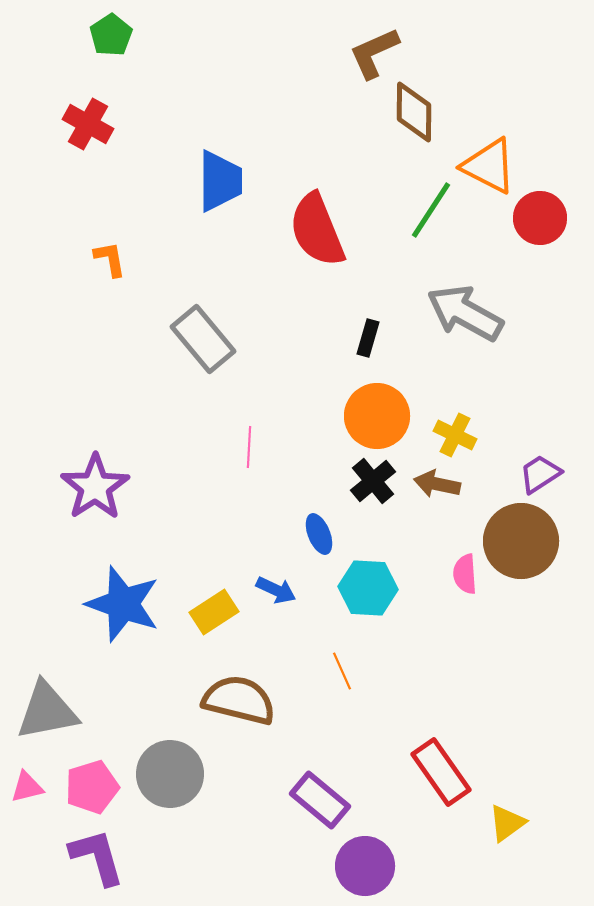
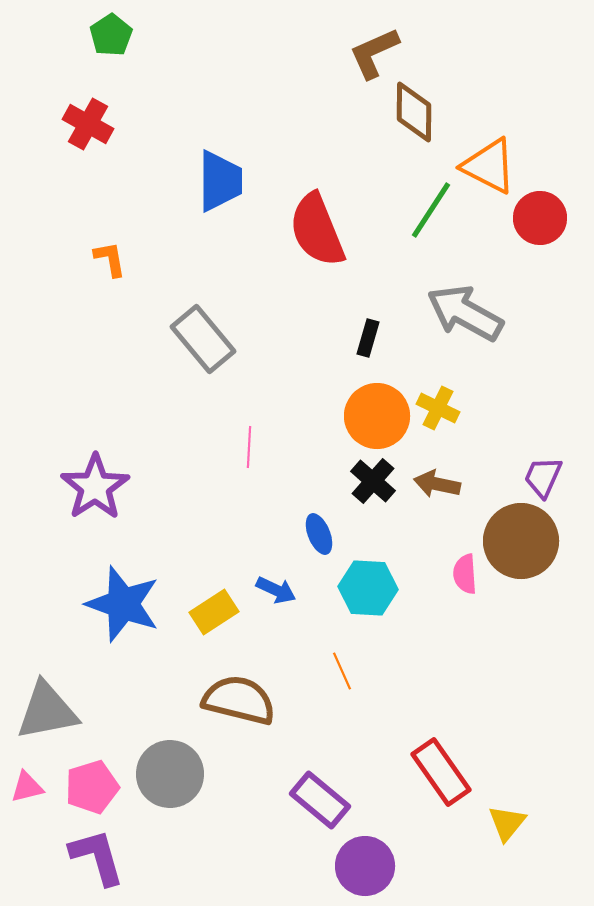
yellow cross: moved 17 px left, 27 px up
purple trapezoid: moved 3 px right, 3 px down; rotated 33 degrees counterclockwise
black cross: rotated 9 degrees counterclockwise
yellow triangle: rotated 15 degrees counterclockwise
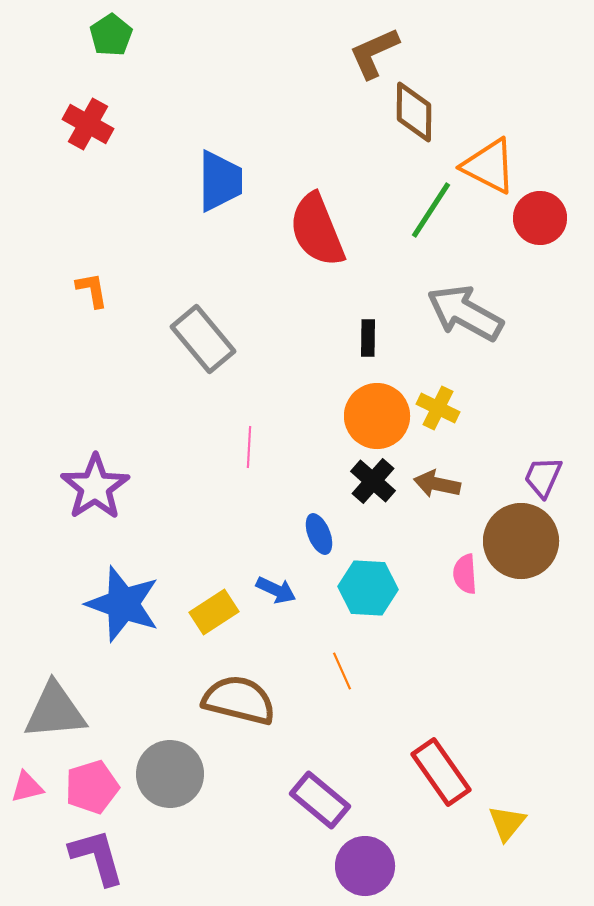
orange L-shape: moved 18 px left, 31 px down
black rectangle: rotated 15 degrees counterclockwise
gray triangle: moved 8 px right; rotated 6 degrees clockwise
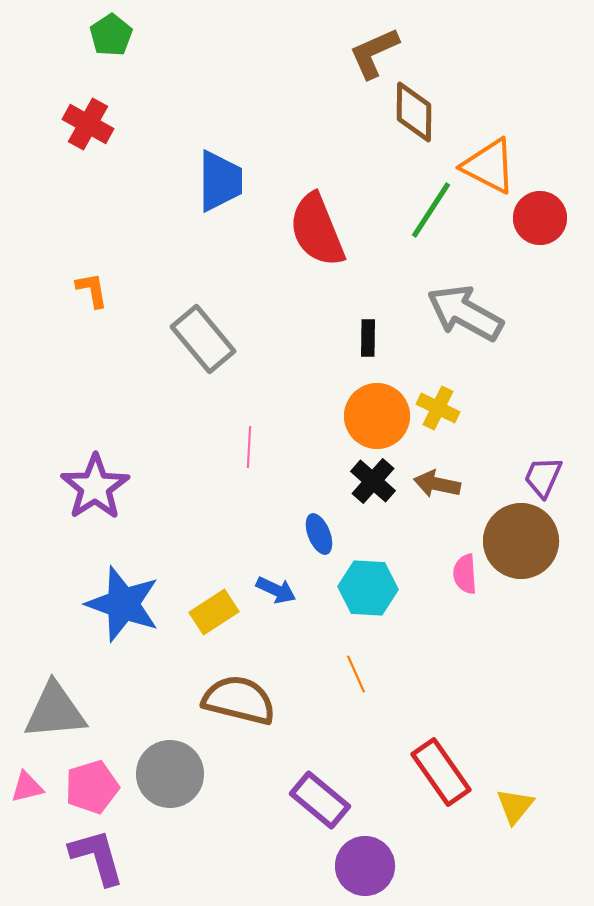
orange line: moved 14 px right, 3 px down
yellow triangle: moved 8 px right, 17 px up
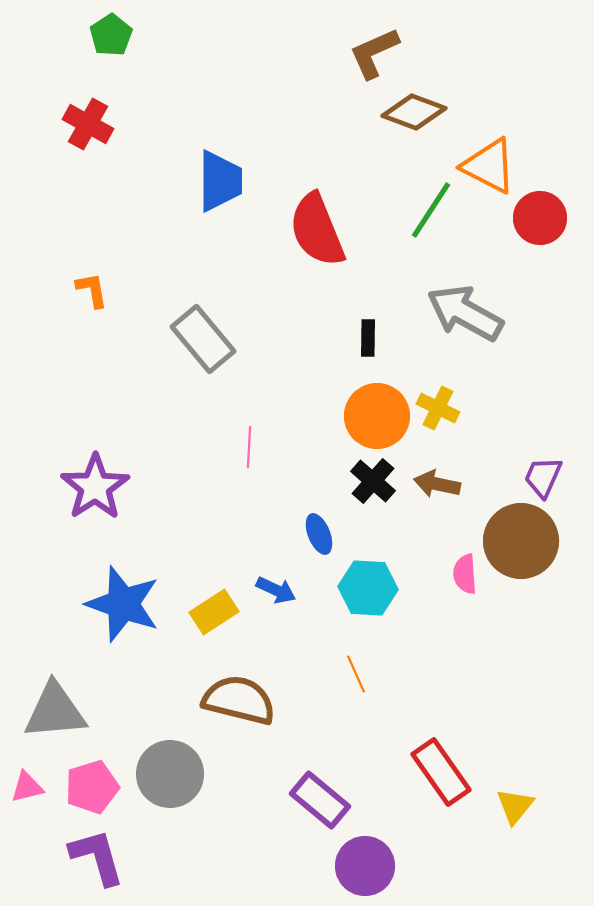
brown diamond: rotated 70 degrees counterclockwise
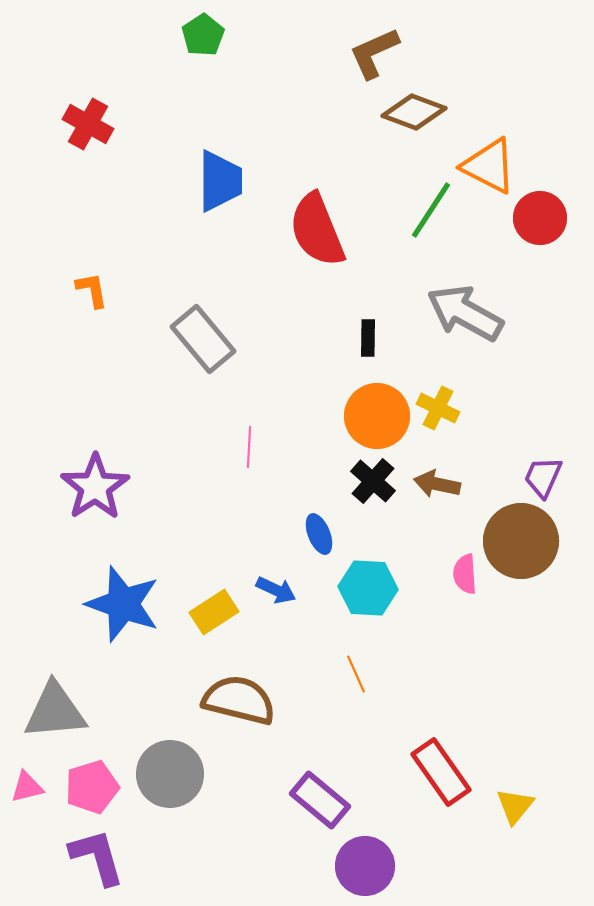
green pentagon: moved 92 px right
